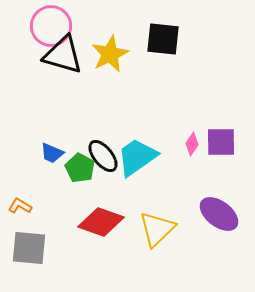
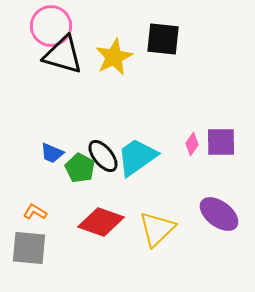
yellow star: moved 4 px right, 3 px down
orange L-shape: moved 15 px right, 6 px down
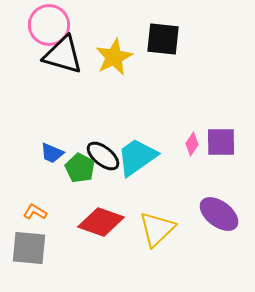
pink circle: moved 2 px left, 1 px up
black ellipse: rotated 12 degrees counterclockwise
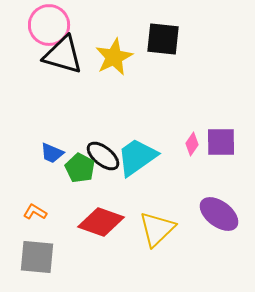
gray square: moved 8 px right, 9 px down
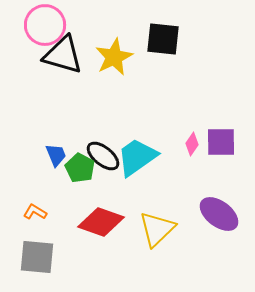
pink circle: moved 4 px left
blue trapezoid: moved 4 px right, 2 px down; rotated 135 degrees counterclockwise
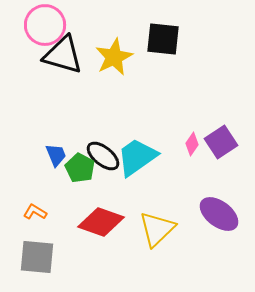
purple square: rotated 32 degrees counterclockwise
